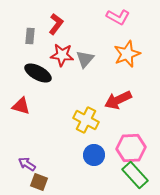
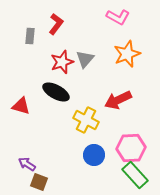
red star: moved 7 px down; rotated 25 degrees counterclockwise
black ellipse: moved 18 px right, 19 px down
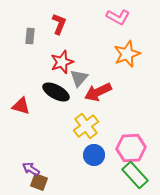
red L-shape: moved 3 px right; rotated 15 degrees counterclockwise
gray triangle: moved 6 px left, 19 px down
red arrow: moved 20 px left, 8 px up
yellow cross: moved 6 px down; rotated 25 degrees clockwise
purple arrow: moved 4 px right, 5 px down
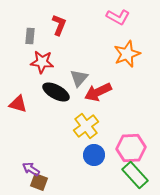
red L-shape: moved 1 px down
red star: moved 20 px left; rotated 25 degrees clockwise
red triangle: moved 3 px left, 2 px up
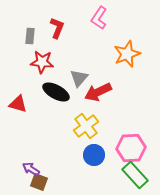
pink L-shape: moved 19 px left, 1 px down; rotated 95 degrees clockwise
red L-shape: moved 2 px left, 3 px down
